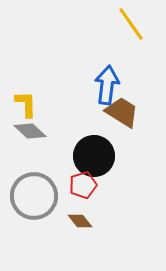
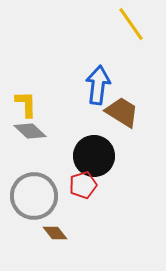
blue arrow: moved 9 px left
brown diamond: moved 25 px left, 12 px down
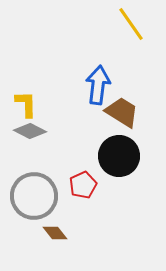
gray diamond: rotated 16 degrees counterclockwise
black circle: moved 25 px right
red pentagon: rotated 8 degrees counterclockwise
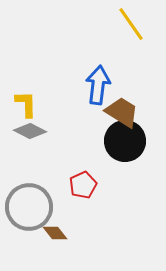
black circle: moved 6 px right, 15 px up
gray circle: moved 5 px left, 11 px down
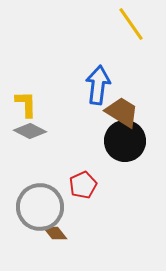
gray circle: moved 11 px right
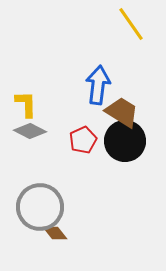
red pentagon: moved 45 px up
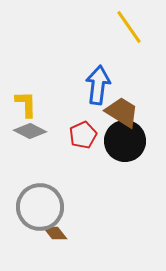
yellow line: moved 2 px left, 3 px down
red pentagon: moved 5 px up
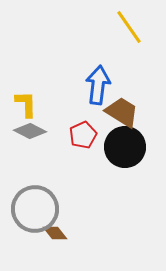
black circle: moved 6 px down
gray circle: moved 5 px left, 2 px down
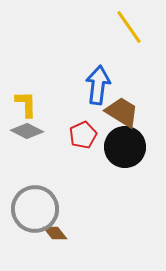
gray diamond: moved 3 px left
